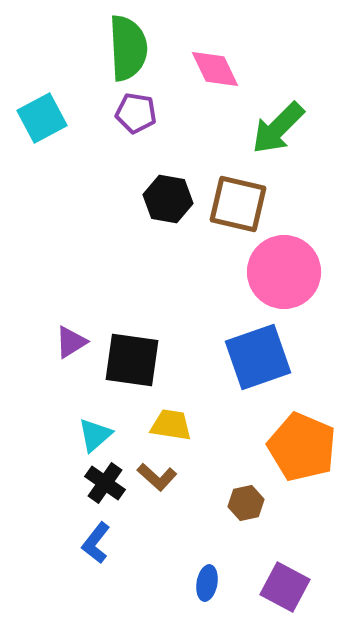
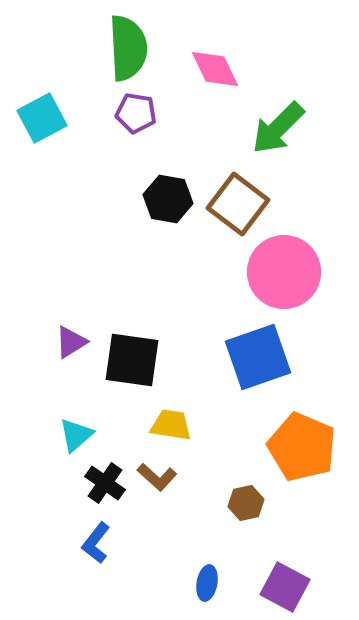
brown square: rotated 24 degrees clockwise
cyan triangle: moved 19 px left
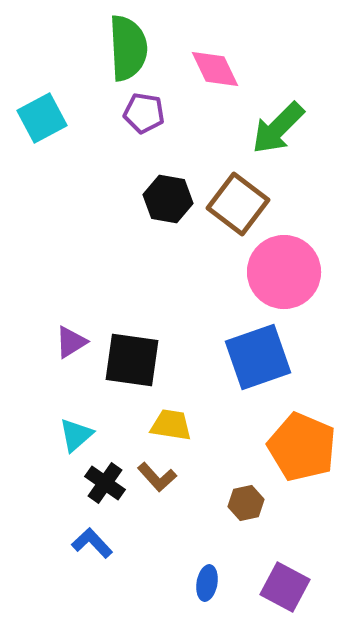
purple pentagon: moved 8 px right
brown L-shape: rotated 6 degrees clockwise
blue L-shape: moved 4 px left; rotated 99 degrees clockwise
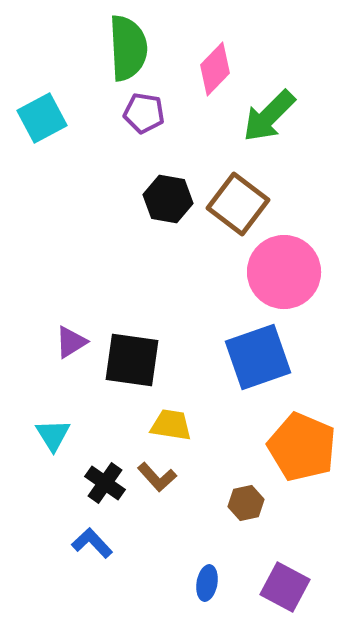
pink diamond: rotated 70 degrees clockwise
green arrow: moved 9 px left, 12 px up
cyan triangle: moved 23 px left; rotated 21 degrees counterclockwise
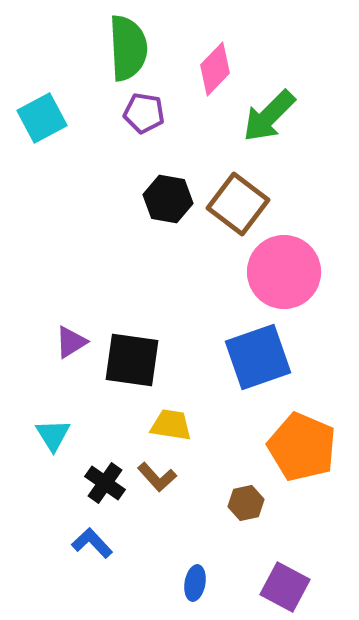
blue ellipse: moved 12 px left
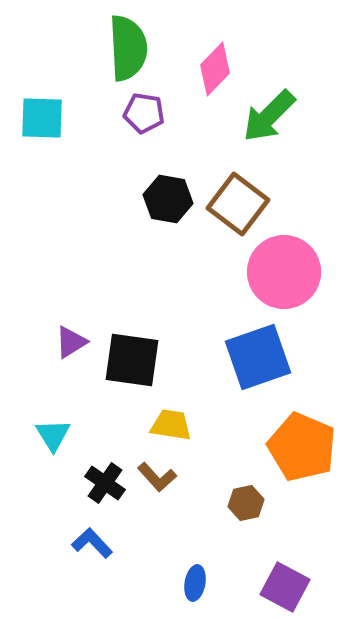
cyan square: rotated 30 degrees clockwise
